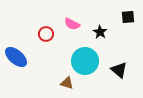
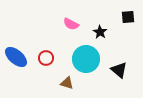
pink semicircle: moved 1 px left
red circle: moved 24 px down
cyan circle: moved 1 px right, 2 px up
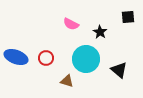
blue ellipse: rotated 20 degrees counterclockwise
brown triangle: moved 2 px up
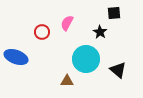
black square: moved 14 px left, 4 px up
pink semicircle: moved 4 px left, 1 px up; rotated 91 degrees clockwise
red circle: moved 4 px left, 26 px up
black triangle: moved 1 px left
brown triangle: rotated 16 degrees counterclockwise
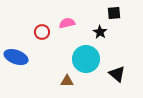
pink semicircle: rotated 49 degrees clockwise
black triangle: moved 1 px left, 4 px down
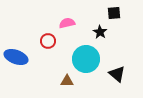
red circle: moved 6 px right, 9 px down
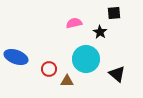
pink semicircle: moved 7 px right
red circle: moved 1 px right, 28 px down
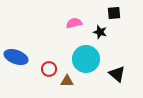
black star: rotated 16 degrees counterclockwise
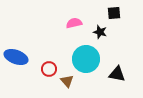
black triangle: rotated 30 degrees counterclockwise
brown triangle: rotated 48 degrees clockwise
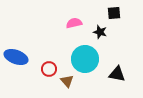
cyan circle: moved 1 px left
